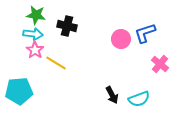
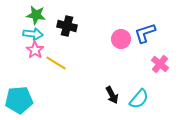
cyan pentagon: moved 9 px down
cyan semicircle: rotated 30 degrees counterclockwise
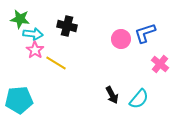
green star: moved 16 px left, 4 px down
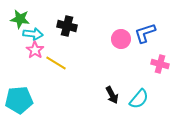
pink cross: rotated 24 degrees counterclockwise
